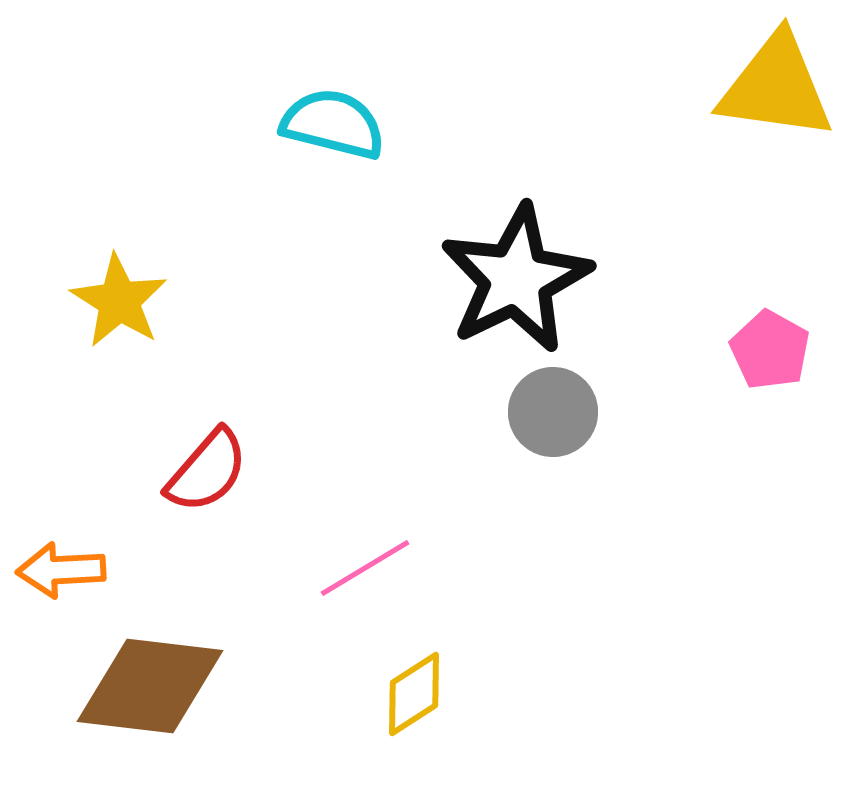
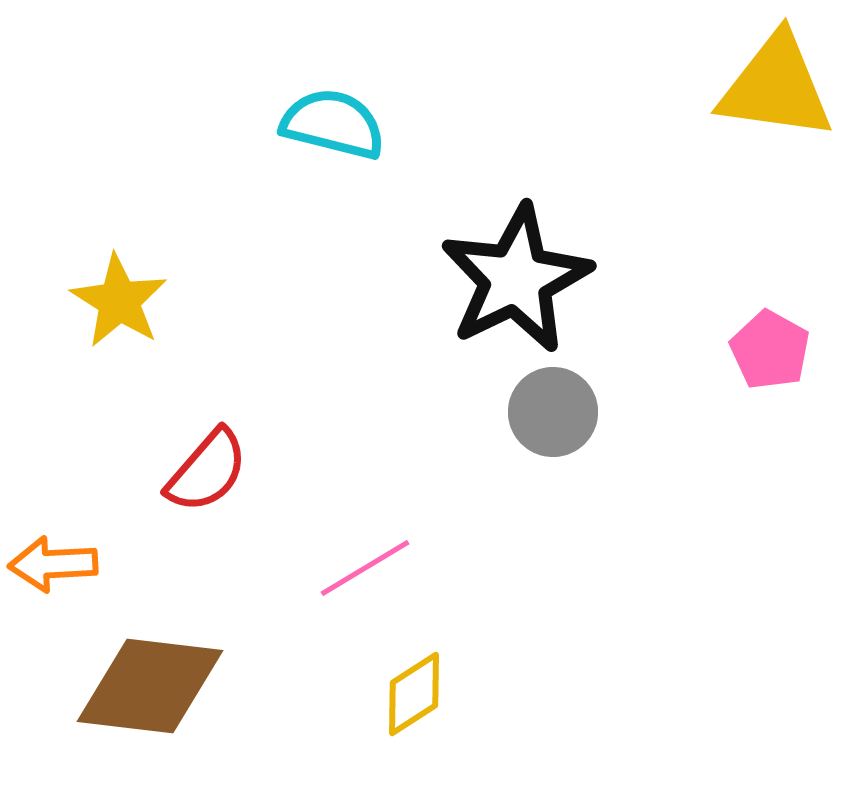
orange arrow: moved 8 px left, 6 px up
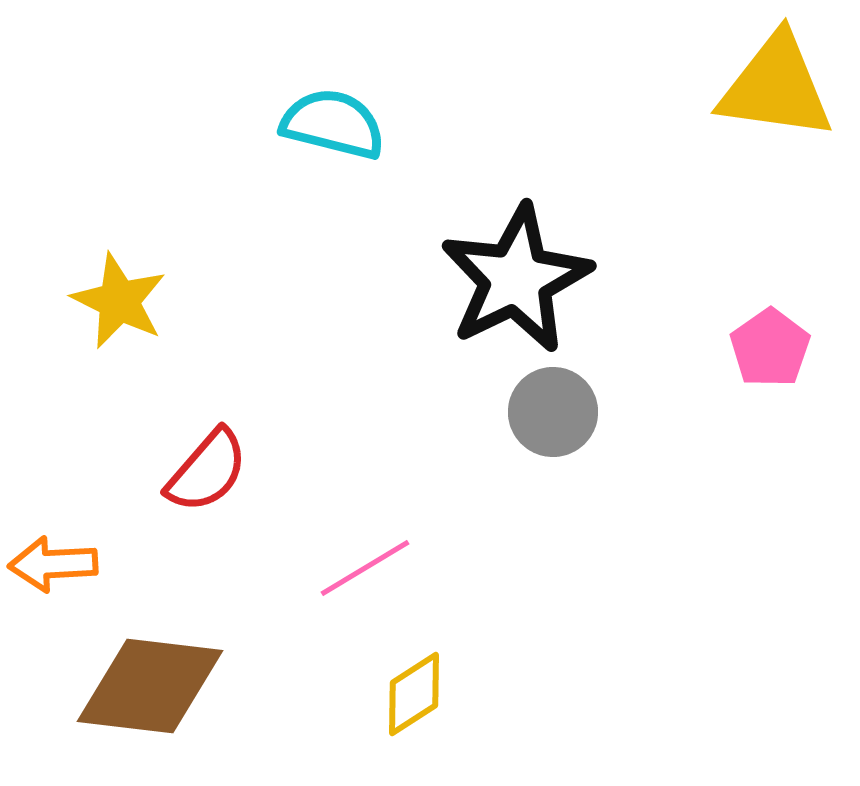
yellow star: rotated 6 degrees counterclockwise
pink pentagon: moved 2 px up; rotated 8 degrees clockwise
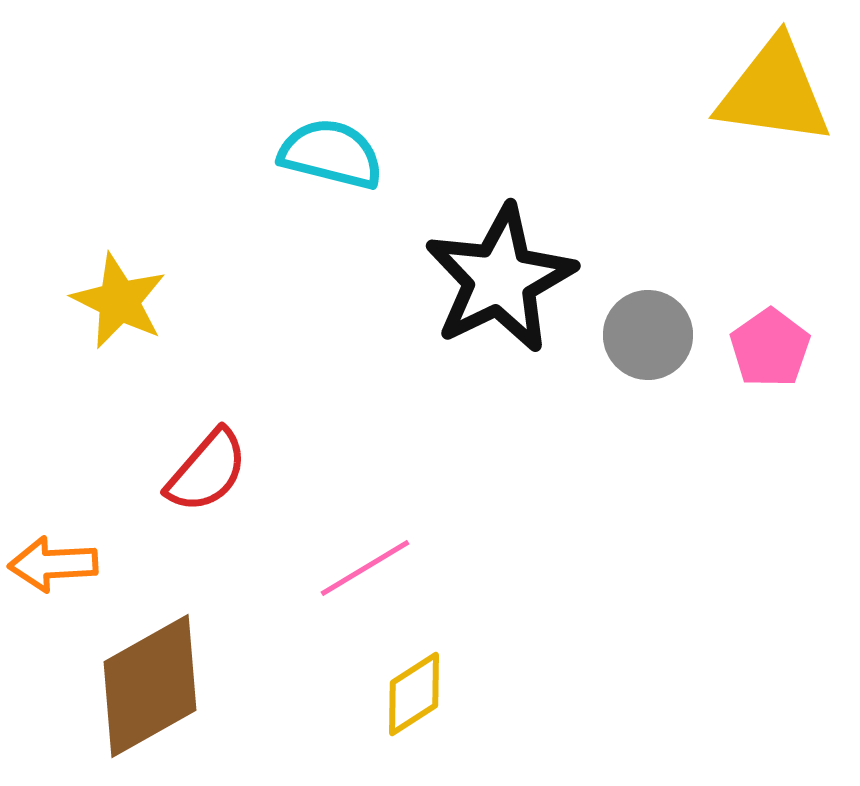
yellow triangle: moved 2 px left, 5 px down
cyan semicircle: moved 2 px left, 30 px down
black star: moved 16 px left
gray circle: moved 95 px right, 77 px up
brown diamond: rotated 36 degrees counterclockwise
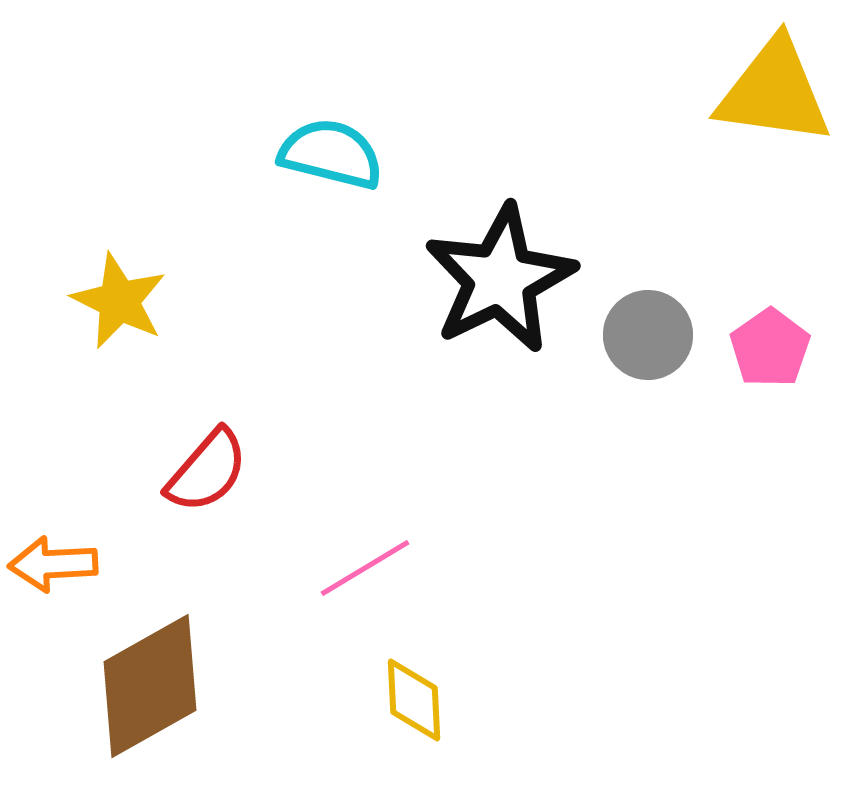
yellow diamond: moved 6 px down; rotated 60 degrees counterclockwise
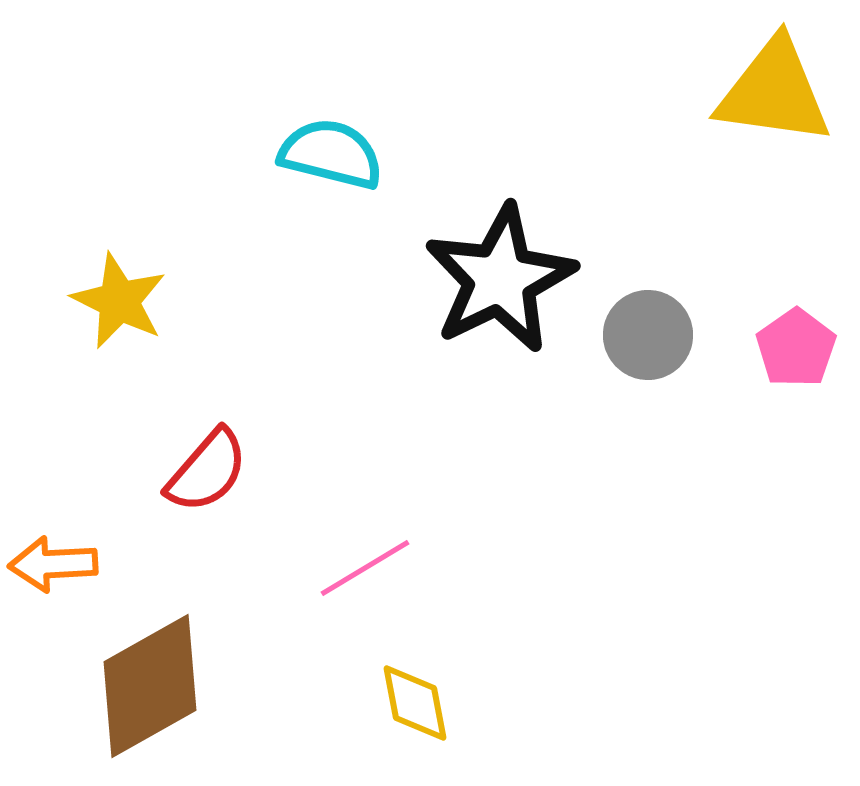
pink pentagon: moved 26 px right
yellow diamond: moved 1 px right, 3 px down; rotated 8 degrees counterclockwise
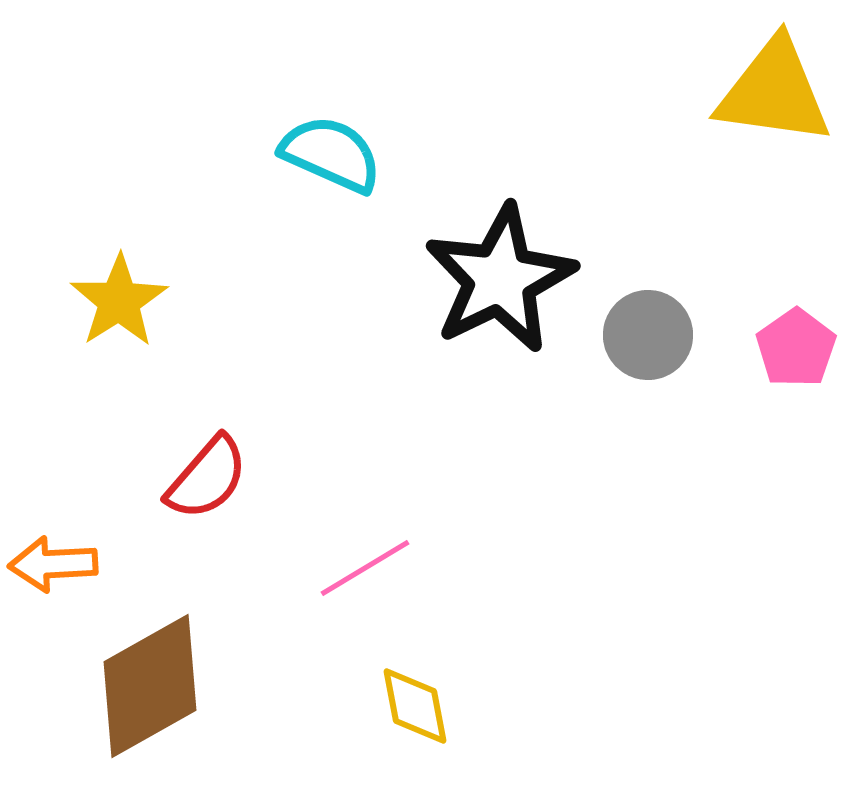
cyan semicircle: rotated 10 degrees clockwise
yellow star: rotated 14 degrees clockwise
red semicircle: moved 7 px down
yellow diamond: moved 3 px down
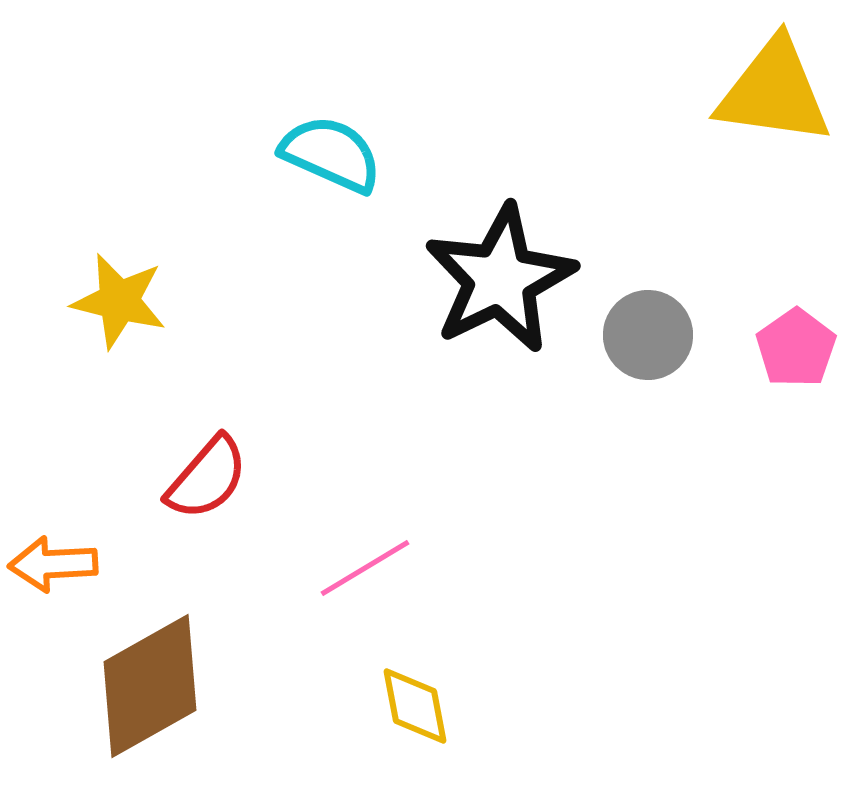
yellow star: rotated 26 degrees counterclockwise
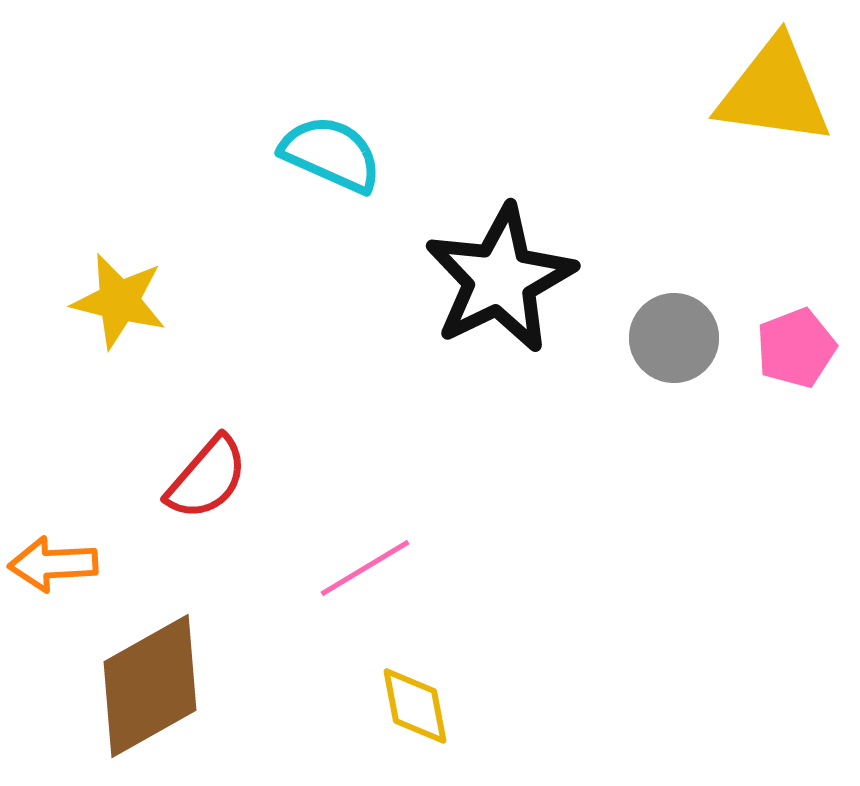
gray circle: moved 26 px right, 3 px down
pink pentagon: rotated 14 degrees clockwise
